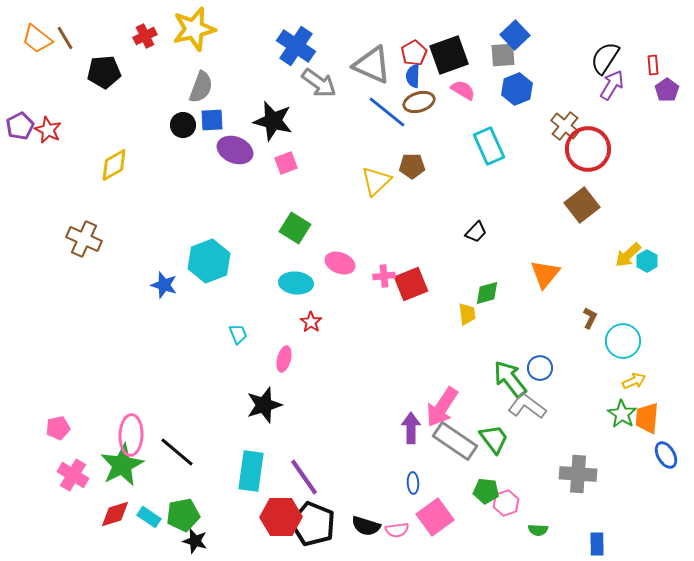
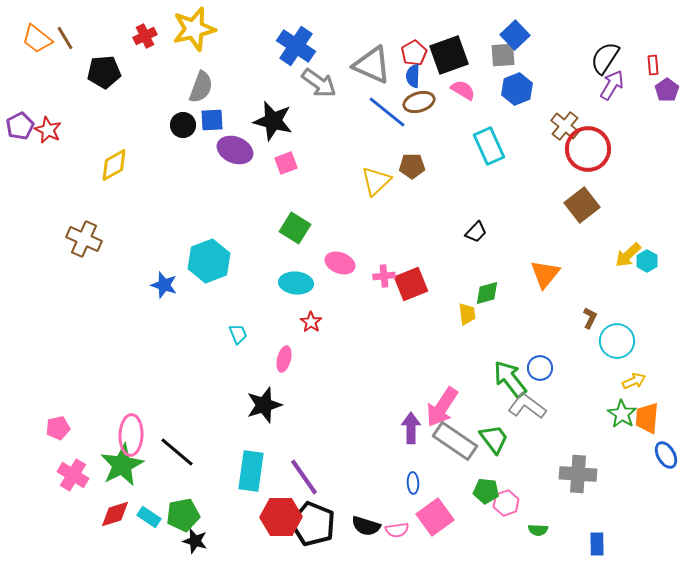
cyan circle at (623, 341): moved 6 px left
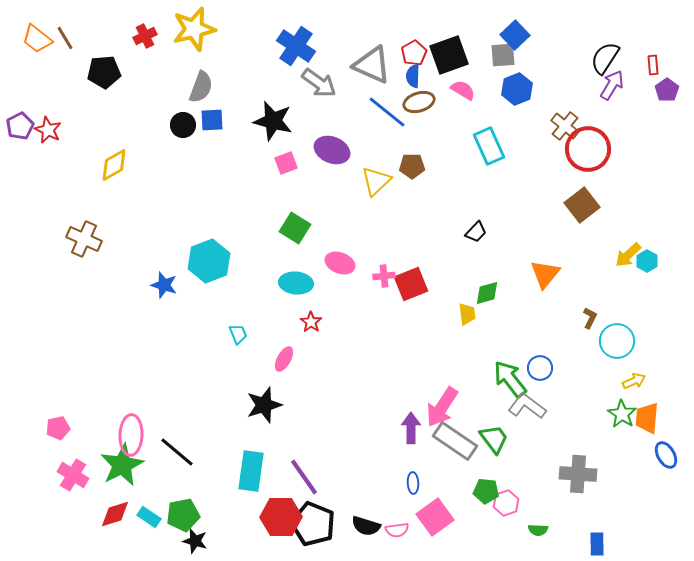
purple ellipse at (235, 150): moved 97 px right
pink ellipse at (284, 359): rotated 15 degrees clockwise
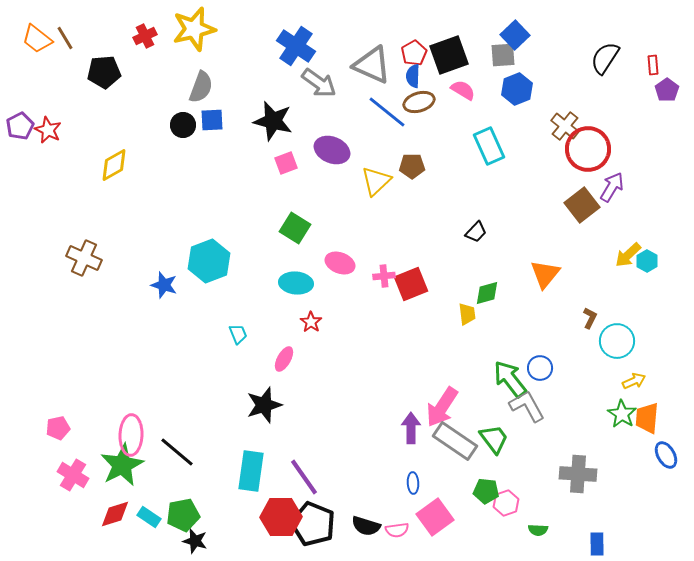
purple arrow at (612, 85): moved 102 px down
brown cross at (84, 239): moved 19 px down
gray L-shape at (527, 406): rotated 24 degrees clockwise
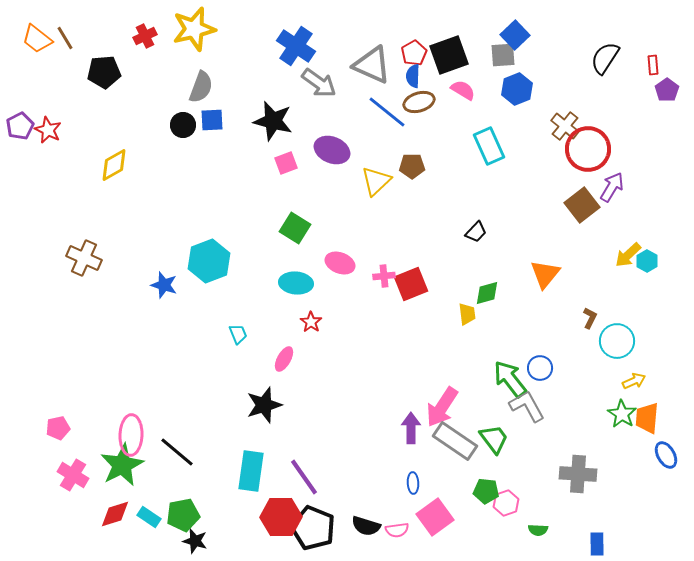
black pentagon at (313, 524): moved 4 px down
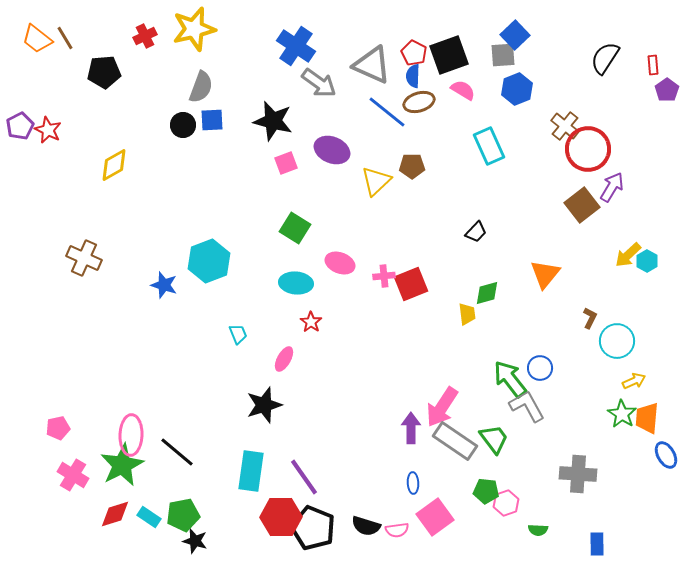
red pentagon at (414, 53): rotated 15 degrees counterclockwise
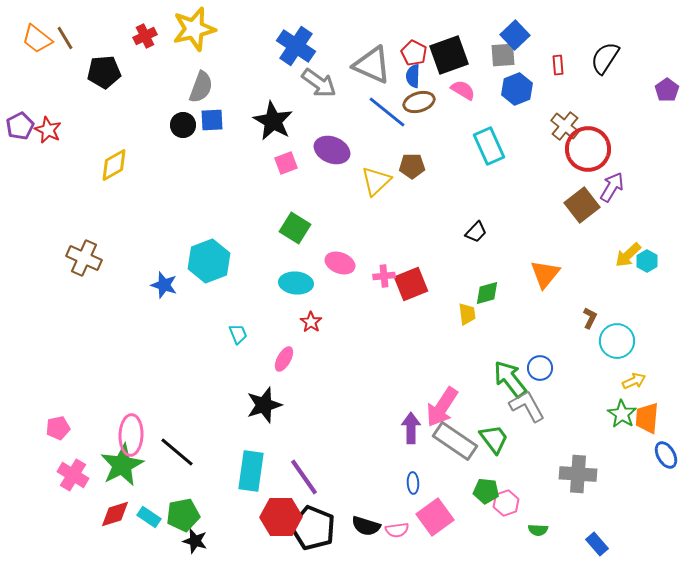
red rectangle at (653, 65): moved 95 px left
black star at (273, 121): rotated 15 degrees clockwise
blue rectangle at (597, 544): rotated 40 degrees counterclockwise
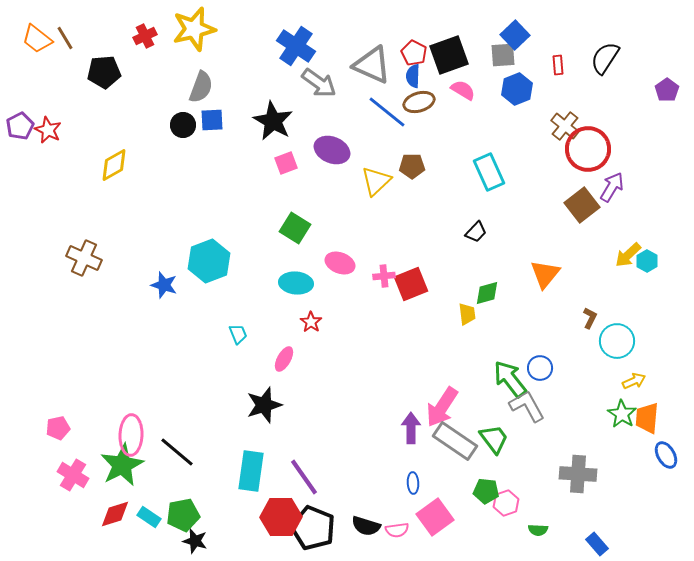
cyan rectangle at (489, 146): moved 26 px down
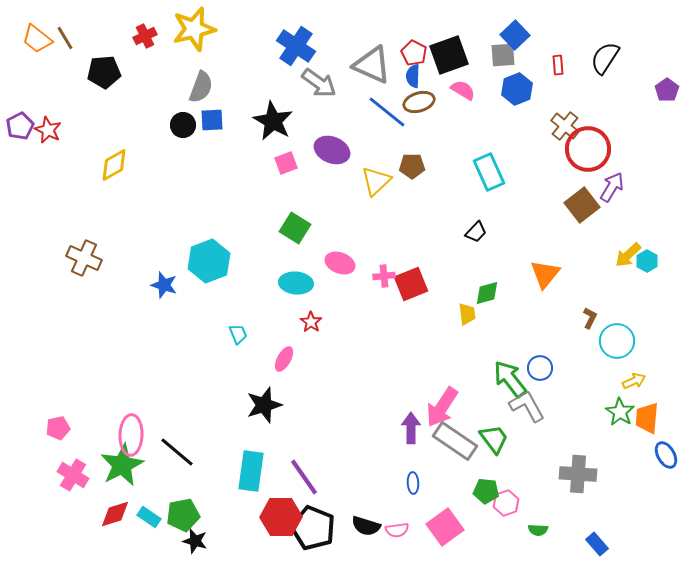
green star at (622, 414): moved 2 px left, 2 px up
pink square at (435, 517): moved 10 px right, 10 px down
